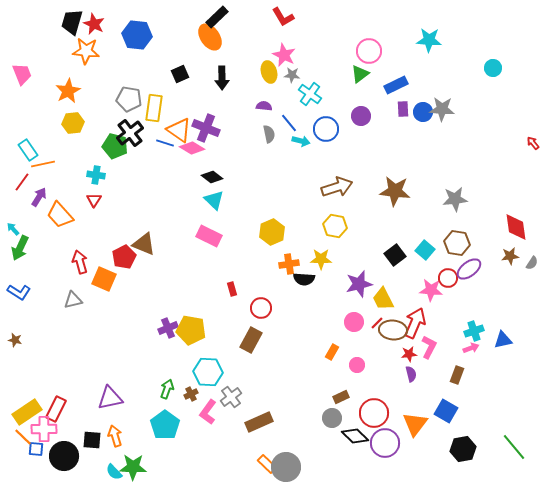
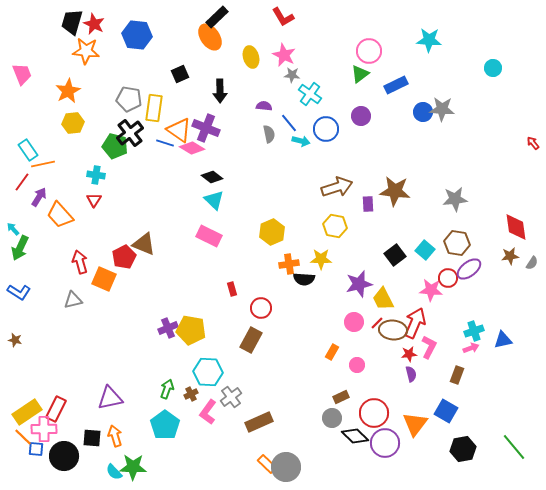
yellow ellipse at (269, 72): moved 18 px left, 15 px up
black arrow at (222, 78): moved 2 px left, 13 px down
purple rectangle at (403, 109): moved 35 px left, 95 px down
black square at (92, 440): moved 2 px up
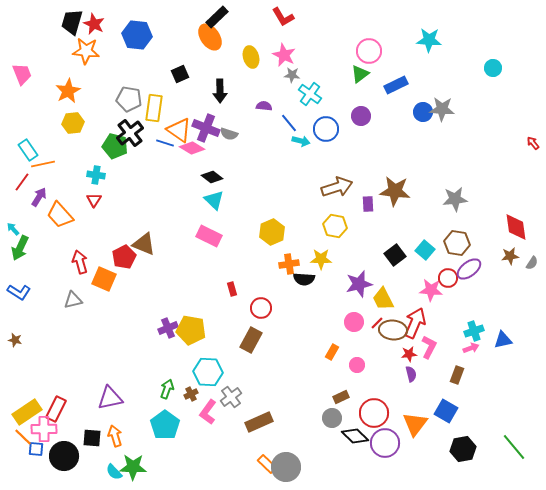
gray semicircle at (269, 134): moved 40 px left; rotated 120 degrees clockwise
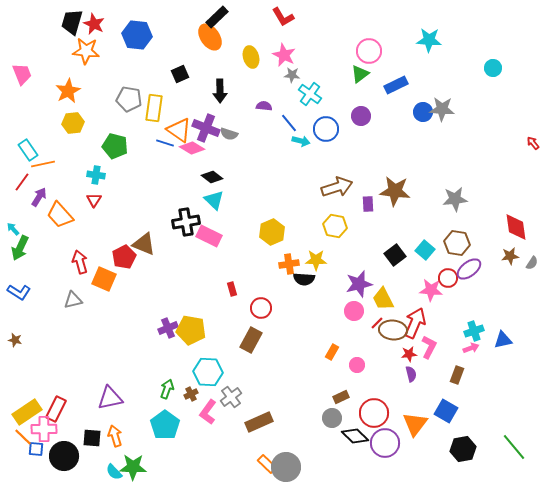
black cross at (130, 133): moved 56 px right, 89 px down; rotated 28 degrees clockwise
yellow star at (321, 259): moved 5 px left, 1 px down
pink circle at (354, 322): moved 11 px up
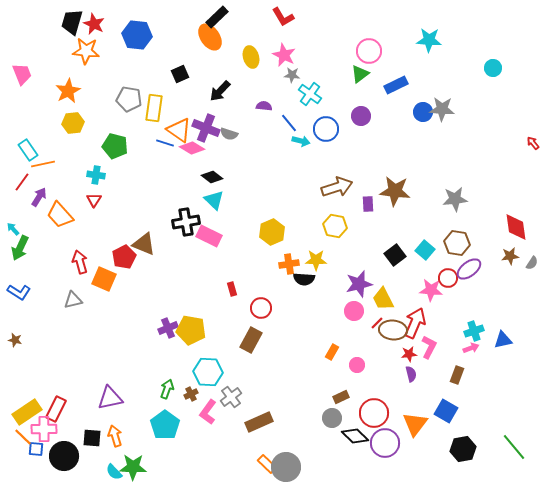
black arrow at (220, 91): rotated 45 degrees clockwise
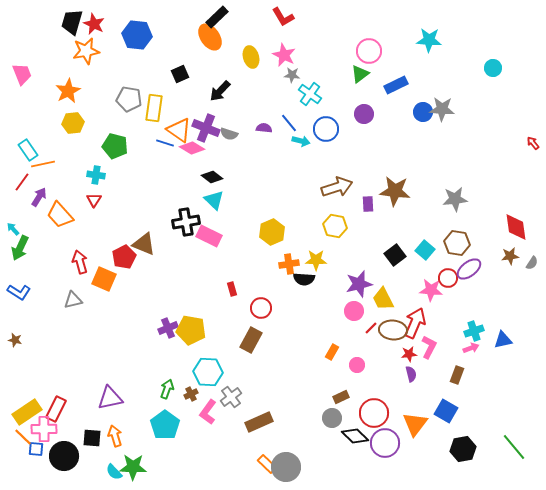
orange star at (86, 51): rotated 16 degrees counterclockwise
purple semicircle at (264, 106): moved 22 px down
purple circle at (361, 116): moved 3 px right, 2 px up
red line at (377, 323): moved 6 px left, 5 px down
